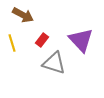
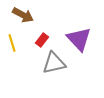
purple triangle: moved 2 px left, 1 px up
gray triangle: rotated 30 degrees counterclockwise
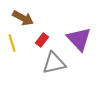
brown arrow: moved 3 px down
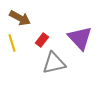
brown arrow: moved 3 px left
purple triangle: moved 1 px right, 1 px up
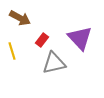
yellow line: moved 8 px down
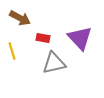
red rectangle: moved 1 px right, 2 px up; rotated 64 degrees clockwise
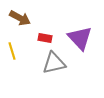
red rectangle: moved 2 px right
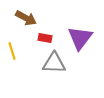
brown arrow: moved 6 px right
purple triangle: rotated 20 degrees clockwise
gray triangle: rotated 15 degrees clockwise
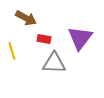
red rectangle: moved 1 px left, 1 px down
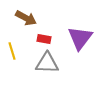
gray triangle: moved 7 px left
